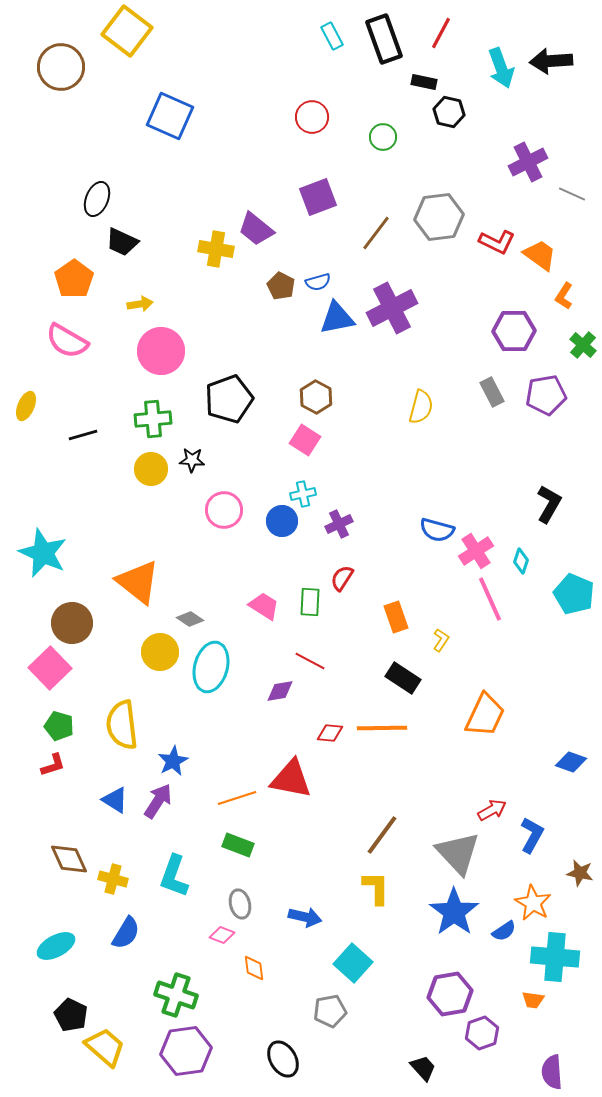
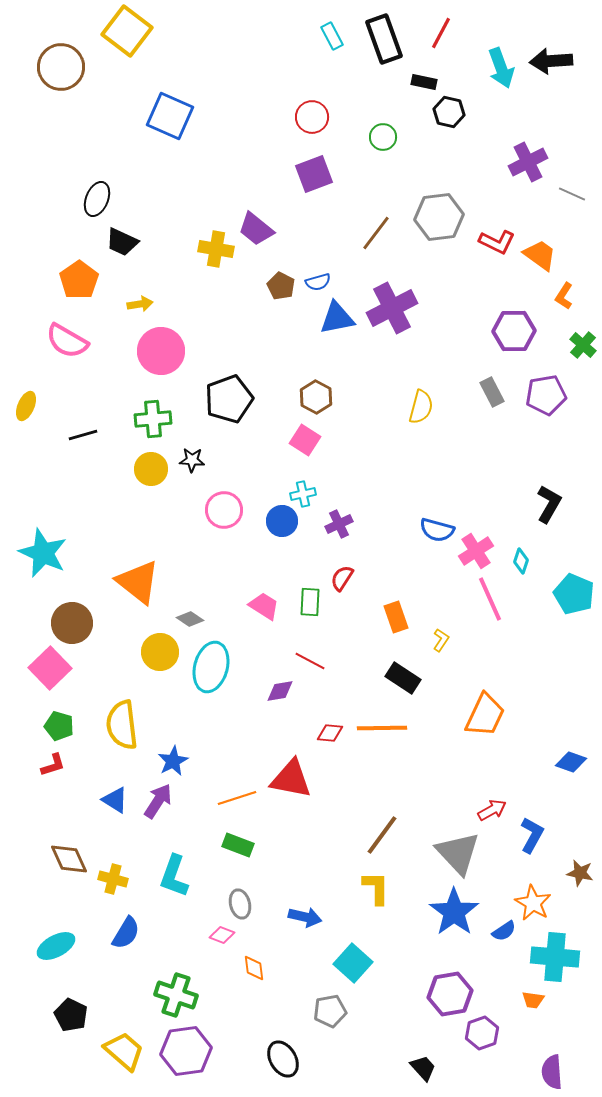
purple square at (318, 197): moved 4 px left, 23 px up
orange pentagon at (74, 279): moved 5 px right, 1 px down
yellow trapezoid at (105, 1047): moved 19 px right, 4 px down
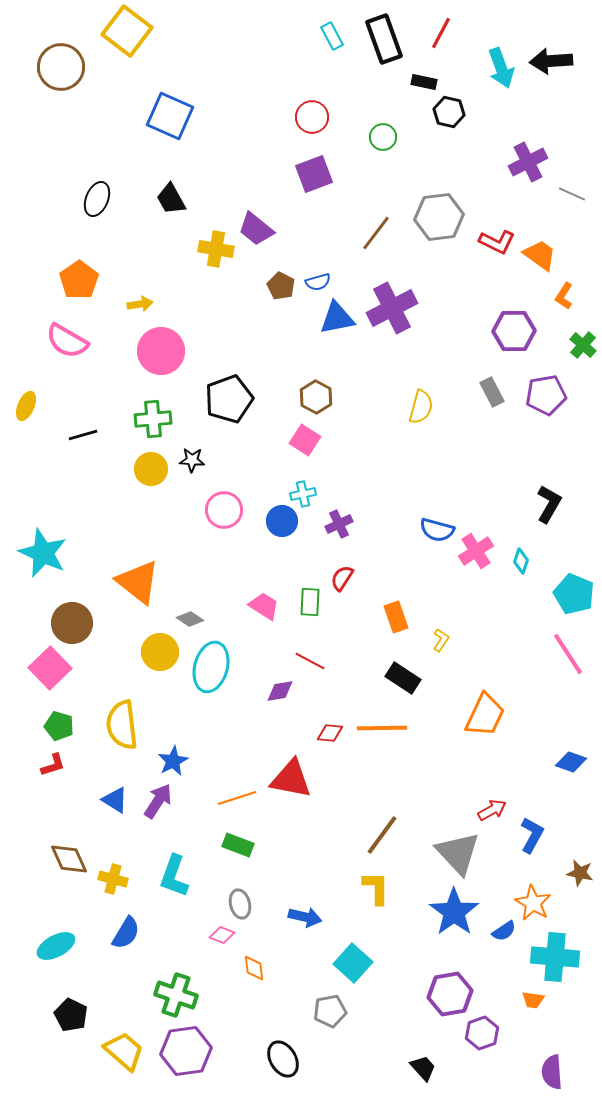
black trapezoid at (122, 242): moved 49 px right, 43 px up; rotated 36 degrees clockwise
pink line at (490, 599): moved 78 px right, 55 px down; rotated 9 degrees counterclockwise
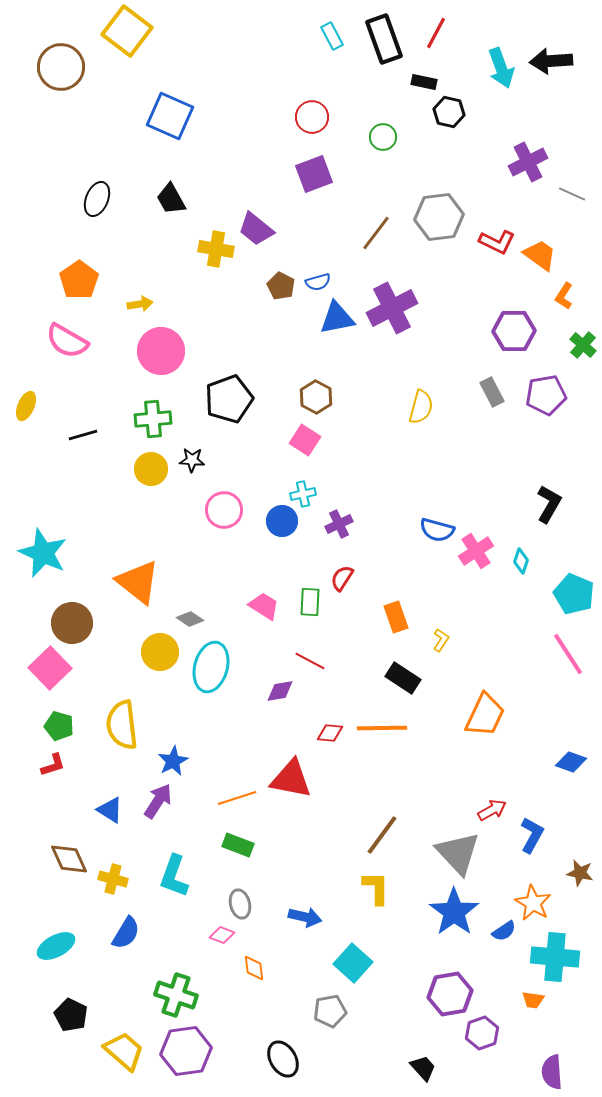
red line at (441, 33): moved 5 px left
blue triangle at (115, 800): moved 5 px left, 10 px down
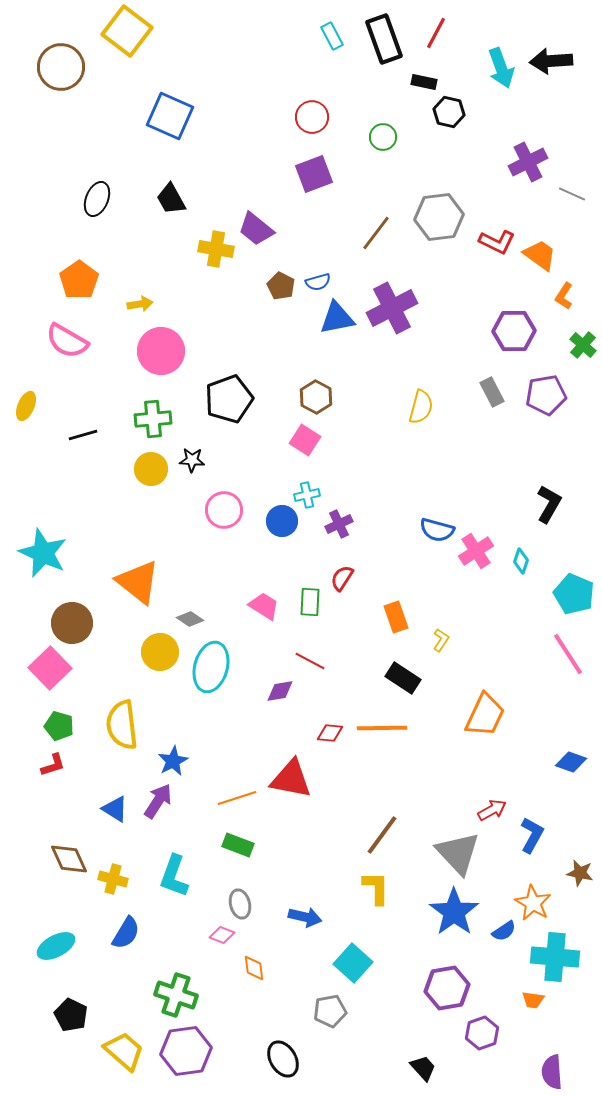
cyan cross at (303, 494): moved 4 px right, 1 px down
blue triangle at (110, 810): moved 5 px right, 1 px up
purple hexagon at (450, 994): moved 3 px left, 6 px up
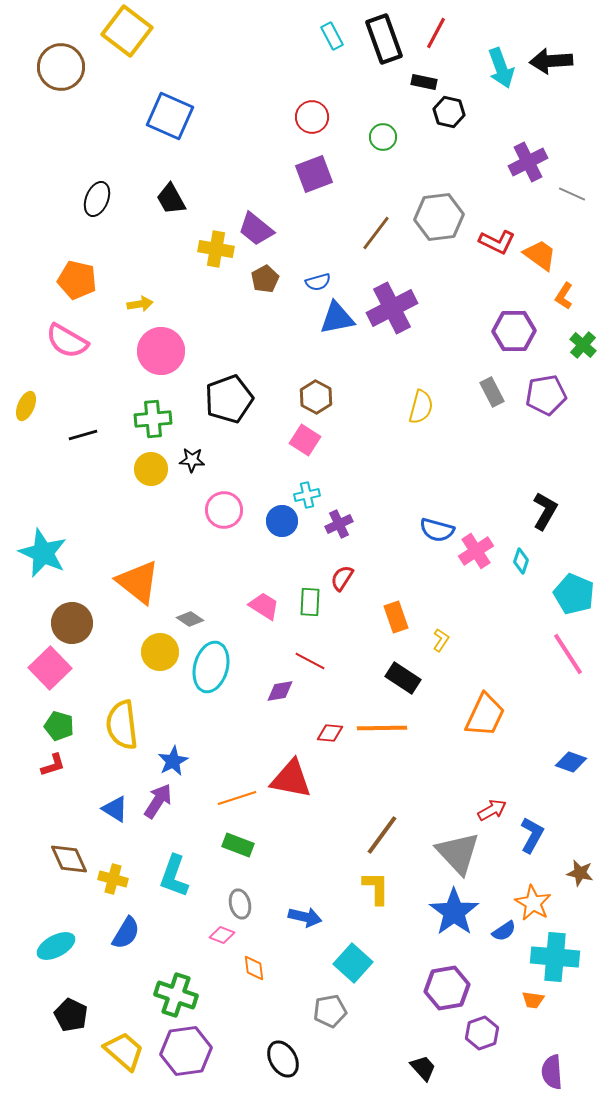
orange pentagon at (79, 280): moved 2 px left; rotated 24 degrees counterclockwise
brown pentagon at (281, 286): moved 16 px left, 7 px up; rotated 16 degrees clockwise
black L-shape at (549, 504): moved 4 px left, 7 px down
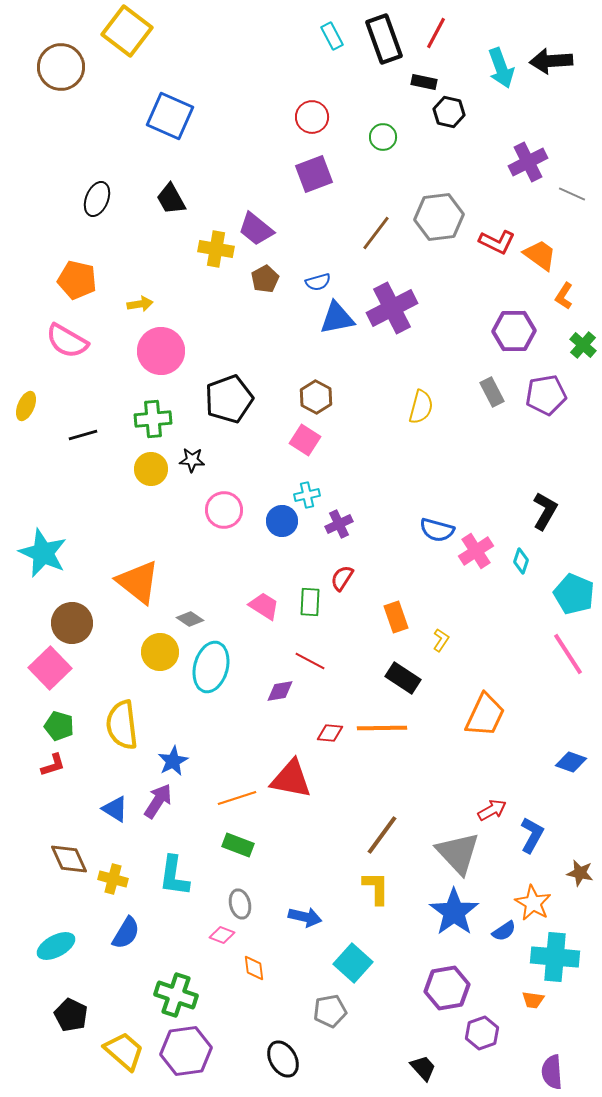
cyan L-shape at (174, 876): rotated 12 degrees counterclockwise
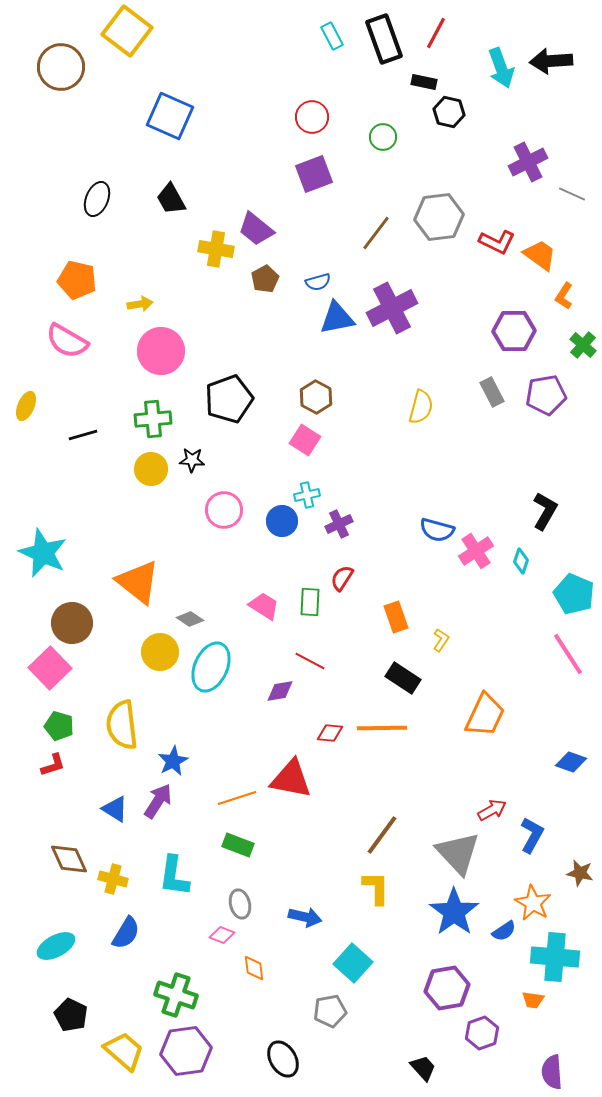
cyan ellipse at (211, 667): rotated 9 degrees clockwise
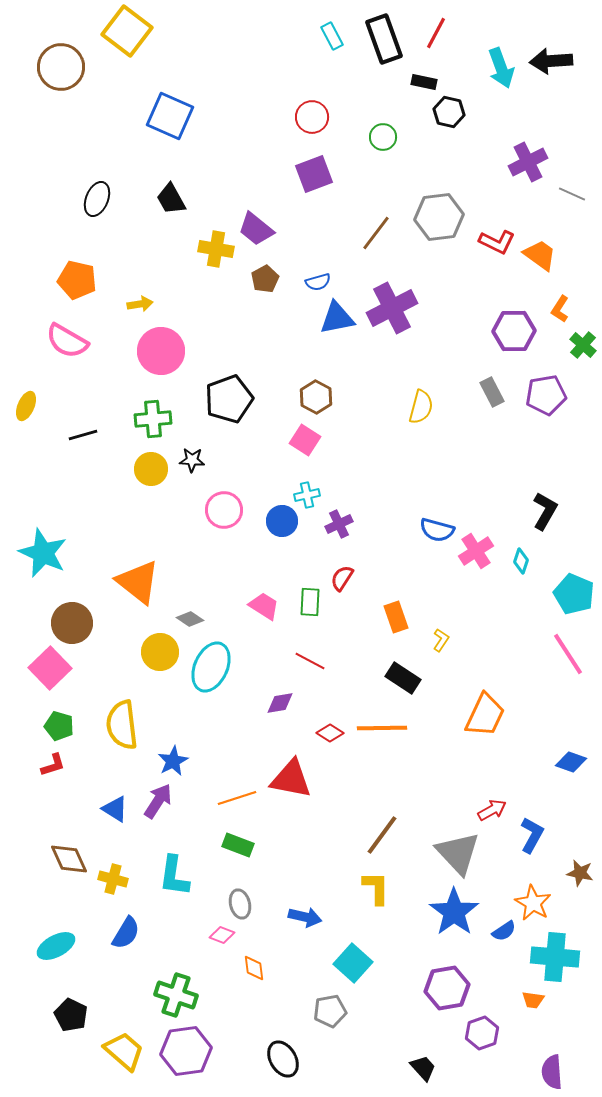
orange L-shape at (564, 296): moved 4 px left, 13 px down
purple diamond at (280, 691): moved 12 px down
red diamond at (330, 733): rotated 28 degrees clockwise
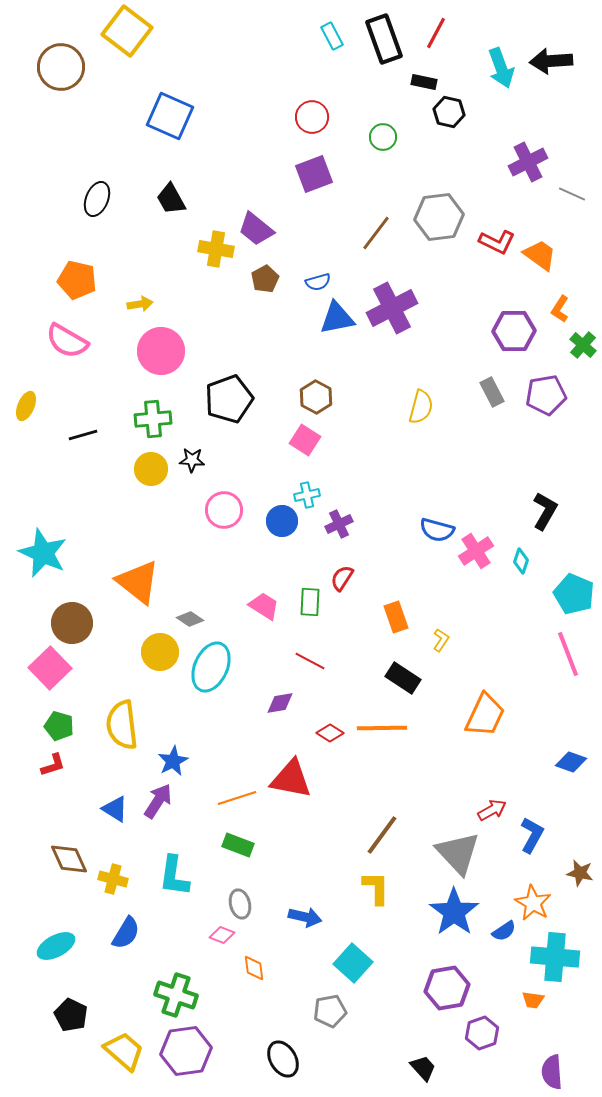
pink line at (568, 654): rotated 12 degrees clockwise
